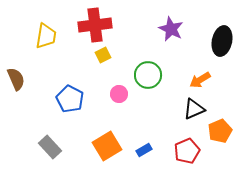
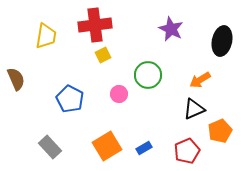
blue rectangle: moved 2 px up
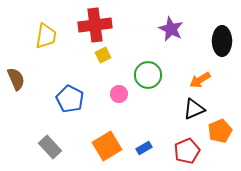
black ellipse: rotated 12 degrees counterclockwise
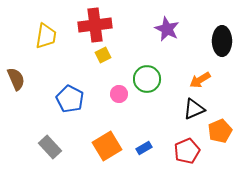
purple star: moved 4 px left
green circle: moved 1 px left, 4 px down
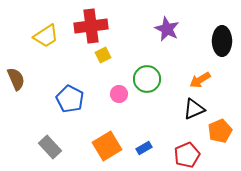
red cross: moved 4 px left, 1 px down
yellow trapezoid: rotated 48 degrees clockwise
red pentagon: moved 4 px down
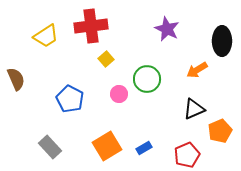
yellow square: moved 3 px right, 4 px down; rotated 14 degrees counterclockwise
orange arrow: moved 3 px left, 10 px up
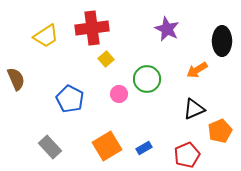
red cross: moved 1 px right, 2 px down
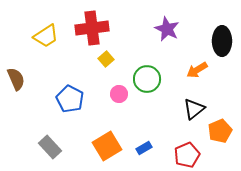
black triangle: rotated 15 degrees counterclockwise
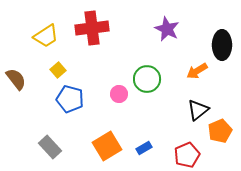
black ellipse: moved 4 px down
yellow square: moved 48 px left, 11 px down
orange arrow: moved 1 px down
brown semicircle: rotated 15 degrees counterclockwise
blue pentagon: rotated 12 degrees counterclockwise
black triangle: moved 4 px right, 1 px down
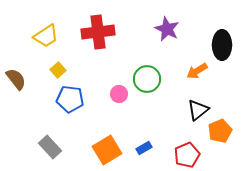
red cross: moved 6 px right, 4 px down
blue pentagon: rotated 8 degrees counterclockwise
orange square: moved 4 px down
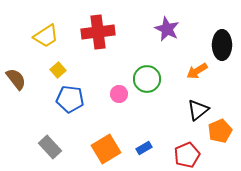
orange square: moved 1 px left, 1 px up
